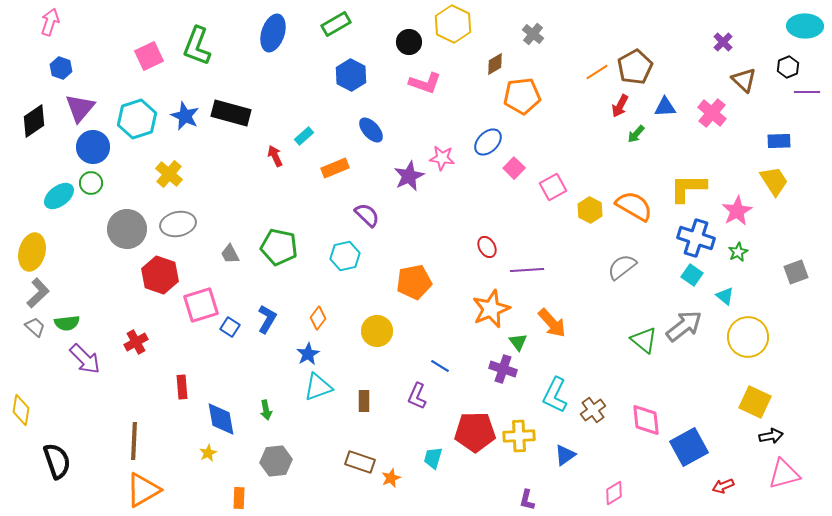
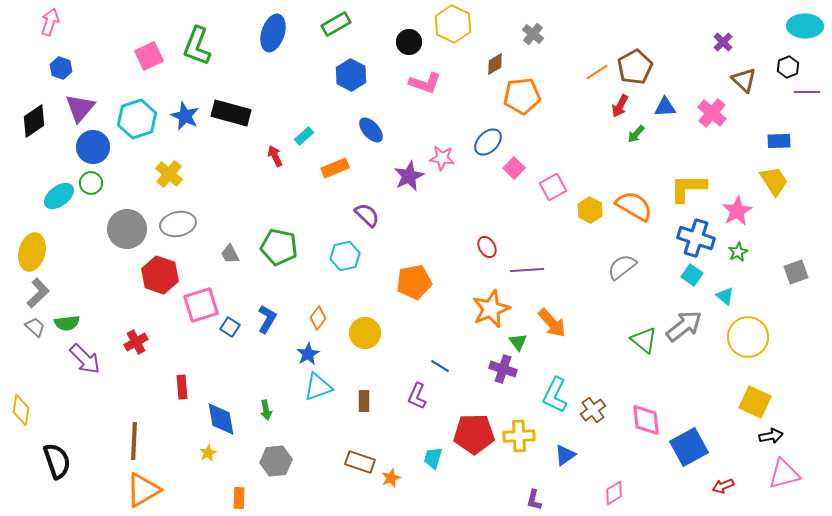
yellow circle at (377, 331): moved 12 px left, 2 px down
red pentagon at (475, 432): moved 1 px left, 2 px down
purple L-shape at (527, 500): moved 7 px right
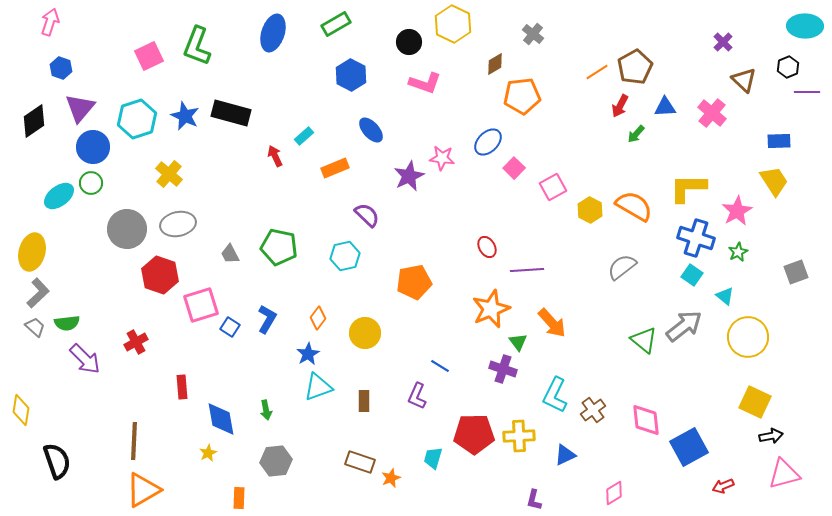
blue triangle at (565, 455): rotated 10 degrees clockwise
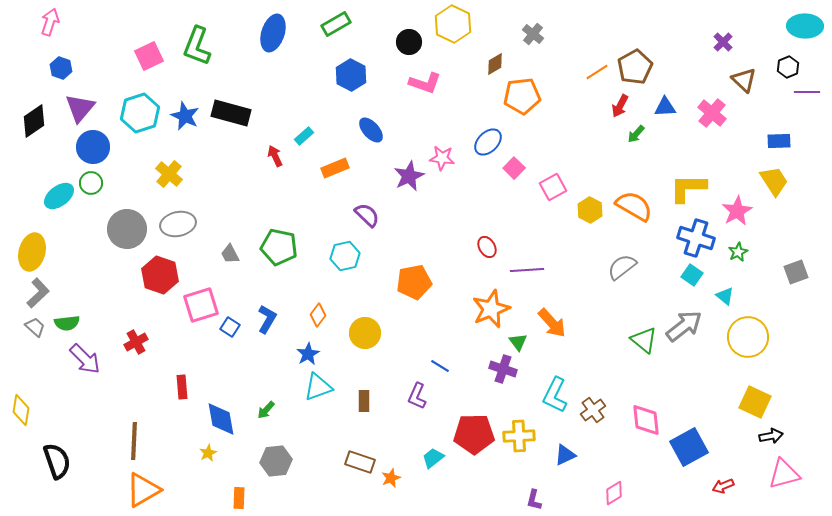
cyan hexagon at (137, 119): moved 3 px right, 6 px up
orange diamond at (318, 318): moved 3 px up
green arrow at (266, 410): rotated 54 degrees clockwise
cyan trapezoid at (433, 458): rotated 35 degrees clockwise
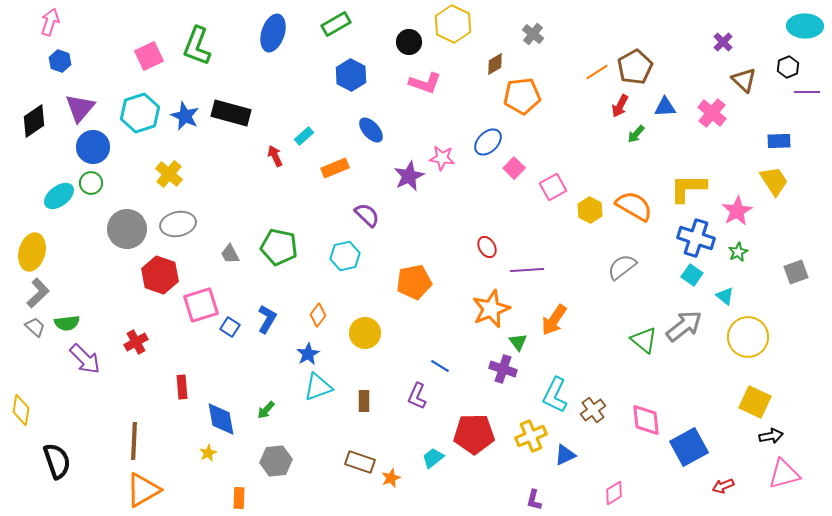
blue hexagon at (61, 68): moved 1 px left, 7 px up
orange arrow at (552, 323): moved 2 px right, 3 px up; rotated 76 degrees clockwise
yellow cross at (519, 436): moved 12 px right; rotated 20 degrees counterclockwise
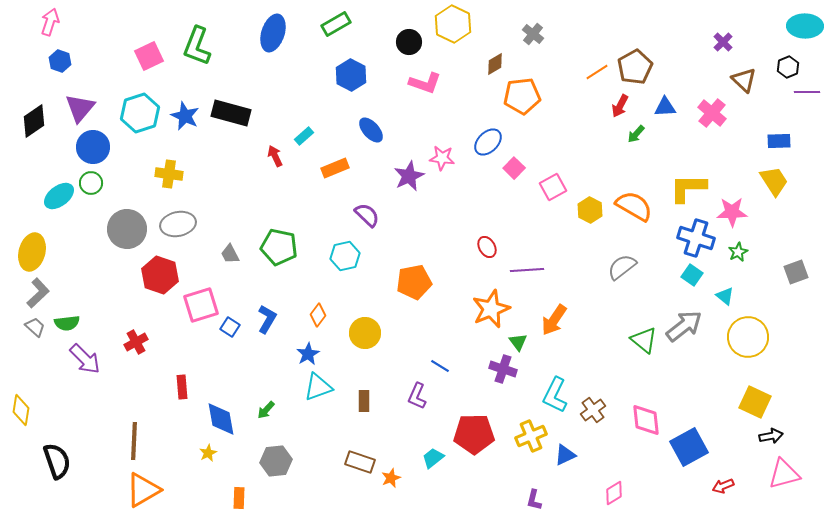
yellow cross at (169, 174): rotated 32 degrees counterclockwise
pink star at (737, 211): moved 5 px left, 1 px down; rotated 28 degrees clockwise
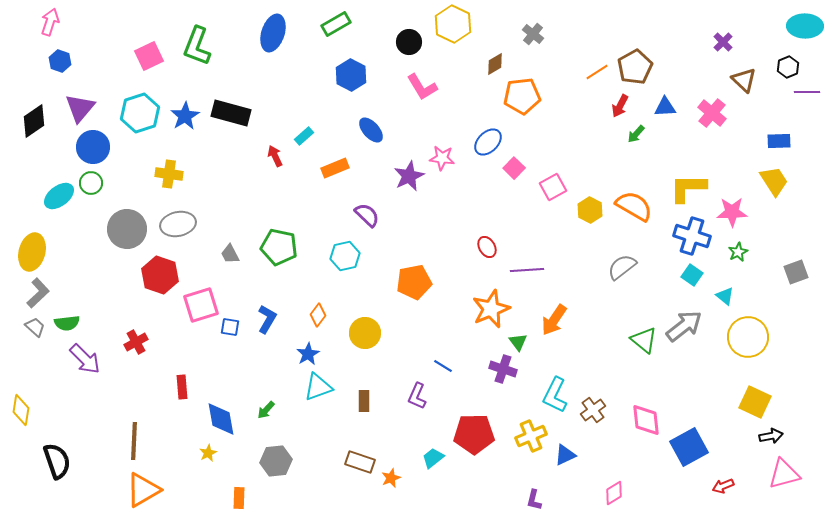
pink L-shape at (425, 83): moved 3 px left, 4 px down; rotated 40 degrees clockwise
blue star at (185, 116): rotated 16 degrees clockwise
blue cross at (696, 238): moved 4 px left, 2 px up
blue square at (230, 327): rotated 24 degrees counterclockwise
blue line at (440, 366): moved 3 px right
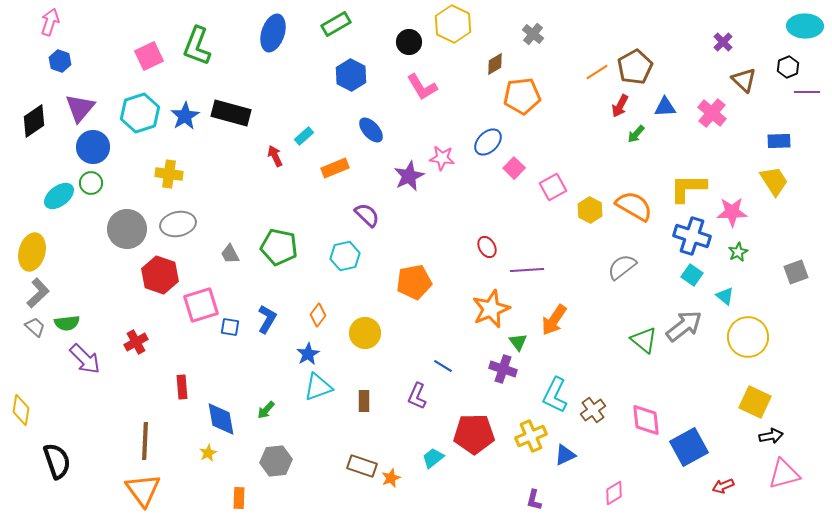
brown line at (134, 441): moved 11 px right
brown rectangle at (360, 462): moved 2 px right, 4 px down
orange triangle at (143, 490): rotated 36 degrees counterclockwise
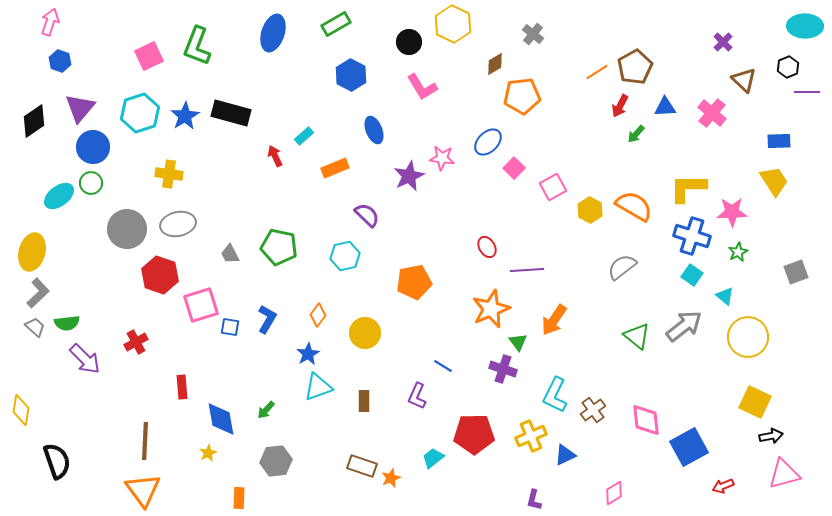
blue ellipse at (371, 130): moved 3 px right; rotated 20 degrees clockwise
green triangle at (644, 340): moved 7 px left, 4 px up
